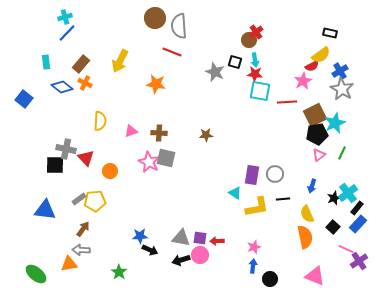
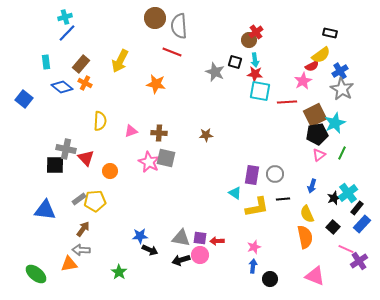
blue rectangle at (358, 224): moved 4 px right
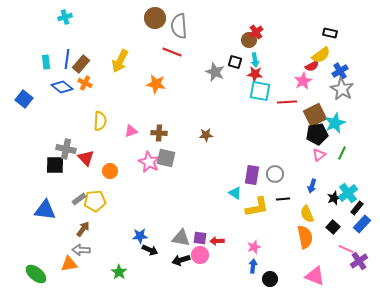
blue line at (67, 33): moved 26 px down; rotated 36 degrees counterclockwise
